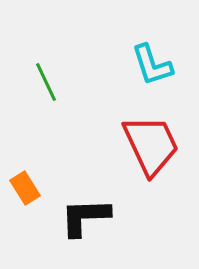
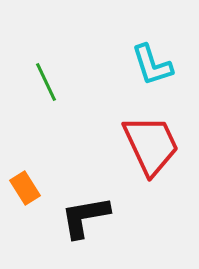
black L-shape: rotated 8 degrees counterclockwise
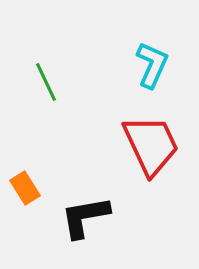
cyan L-shape: rotated 138 degrees counterclockwise
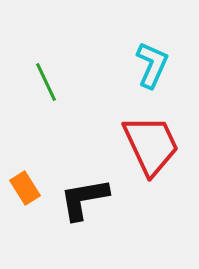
black L-shape: moved 1 px left, 18 px up
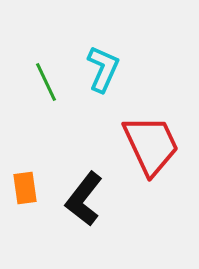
cyan L-shape: moved 49 px left, 4 px down
orange rectangle: rotated 24 degrees clockwise
black L-shape: rotated 42 degrees counterclockwise
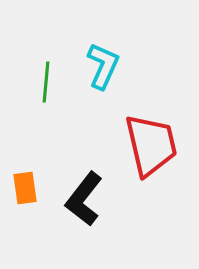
cyan L-shape: moved 3 px up
green line: rotated 30 degrees clockwise
red trapezoid: rotated 12 degrees clockwise
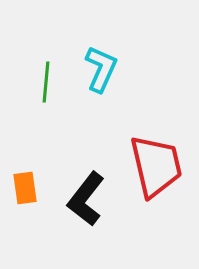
cyan L-shape: moved 2 px left, 3 px down
red trapezoid: moved 5 px right, 21 px down
black L-shape: moved 2 px right
